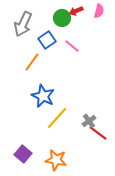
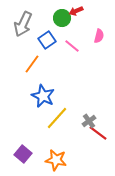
pink semicircle: moved 25 px down
orange line: moved 2 px down
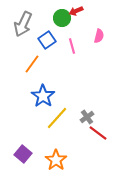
pink line: rotated 35 degrees clockwise
blue star: rotated 10 degrees clockwise
gray cross: moved 2 px left, 4 px up
orange star: rotated 25 degrees clockwise
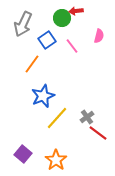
red arrow: rotated 16 degrees clockwise
pink line: rotated 21 degrees counterclockwise
blue star: rotated 15 degrees clockwise
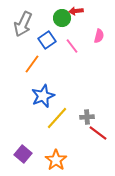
gray cross: rotated 32 degrees clockwise
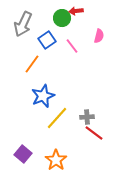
red line: moved 4 px left
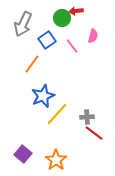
pink semicircle: moved 6 px left
yellow line: moved 4 px up
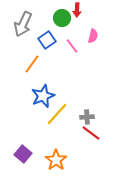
red arrow: moved 1 px right, 1 px up; rotated 80 degrees counterclockwise
red line: moved 3 px left
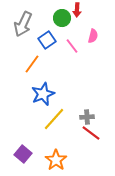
blue star: moved 2 px up
yellow line: moved 3 px left, 5 px down
